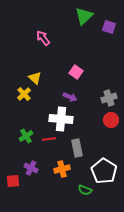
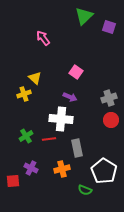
yellow cross: rotated 24 degrees clockwise
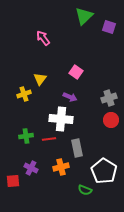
yellow triangle: moved 5 px right, 1 px down; rotated 24 degrees clockwise
green cross: rotated 24 degrees clockwise
orange cross: moved 1 px left, 2 px up
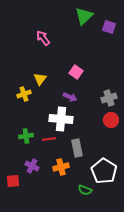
purple cross: moved 1 px right, 2 px up
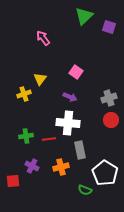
white cross: moved 7 px right, 4 px down
gray rectangle: moved 3 px right, 2 px down
white pentagon: moved 1 px right, 2 px down
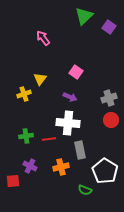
purple square: rotated 16 degrees clockwise
purple cross: moved 2 px left
white pentagon: moved 2 px up
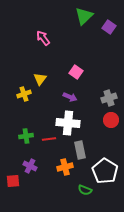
orange cross: moved 4 px right
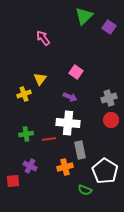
green cross: moved 2 px up
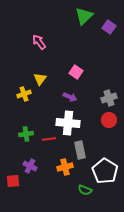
pink arrow: moved 4 px left, 4 px down
red circle: moved 2 px left
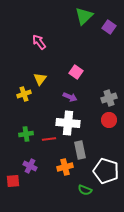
white pentagon: moved 1 px right; rotated 15 degrees counterclockwise
